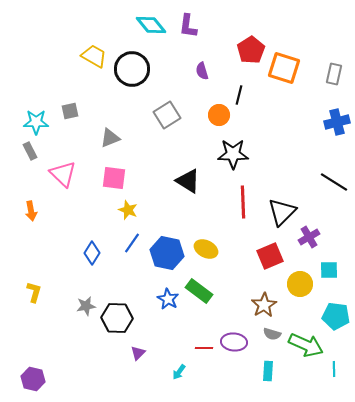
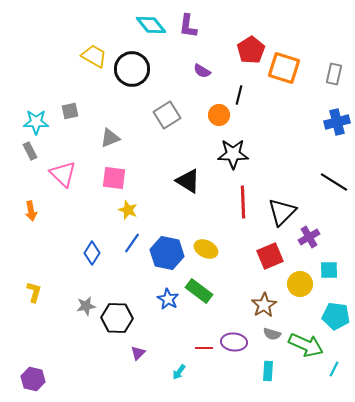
purple semicircle at (202, 71): rotated 42 degrees counterclockwise
cyan line at (334, 369): rotated 28 degrees clockwise
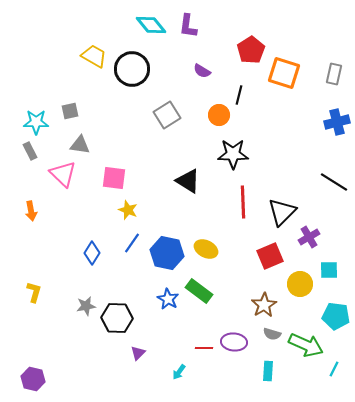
orange square at (284, 68): moved 5 px down
gray triangle at (110, 138): moved 30 px left, 7 px down; rotated 30 degrees clockwise
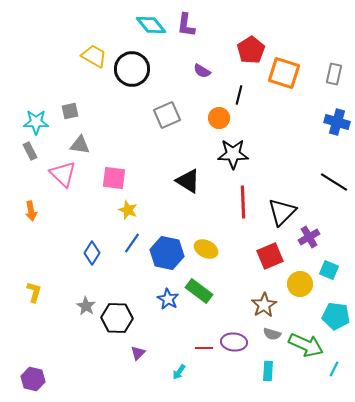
purple L-shape at (188, 26): moved 2 px left, 1 px up
gray square at (167, 115): rotated 8 degrees clockwise
orange circle at (219, 115): moved 3 px down
blue cross at (337, 122): rotated 30 degrees clockwise
cyan square at (329, 270): rotated 24 degrees clockwise
gray star at (86, 306): rotated 30 degrees counterclockwise
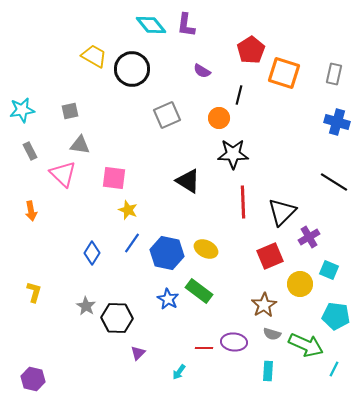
cyan star at (36, 122): moved 14 px left, 12 px up; rotated 10 degrees counterclockwise
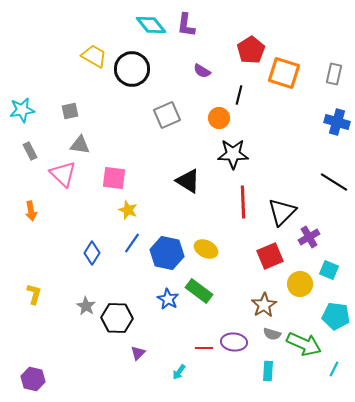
yellow L-shape at (34, 292): moved 2 px down
green arrow at (306, 345): moved 2 px left, 1 px up
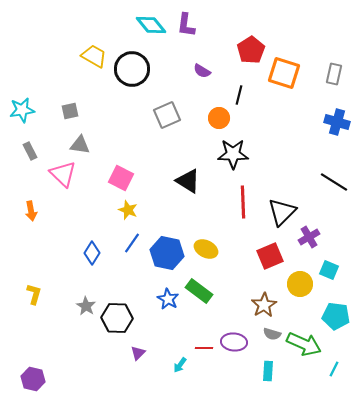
pink square at (114, 178): moved 7 px right; rotated 20 degrees clockwise
cyan arrow at (179, 372): moved 1 px right, 7 px up
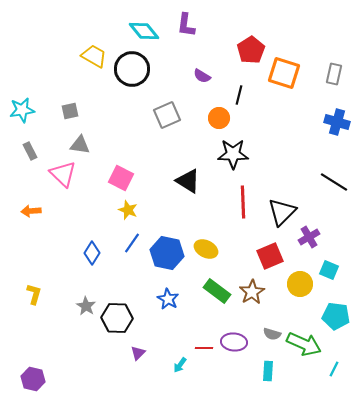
cyan diamond at (151, 25): moved 7 px left, 6 px down
purple semicircle at (202, 71): moved 5 px down
orange arrow at (31, 211): rotated 96 degrees clockwise
green rectangle at (199, 291): moved 18 px right
brown star at (264, 305): moved 12 px left, 13 px up
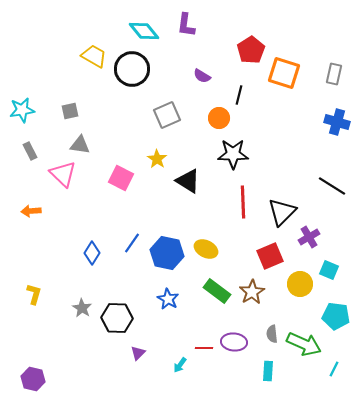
black line at (334, 182): moved 2 px left, 4 px down
yellow star at (128, 210): moved 29 px right, 51 px up; rotated 12 degrees clockwise
gray star at (86, 306): moved 4 px left, 2 px down
gray semicircle at (272, 334): rotated 66 degrees clockwise
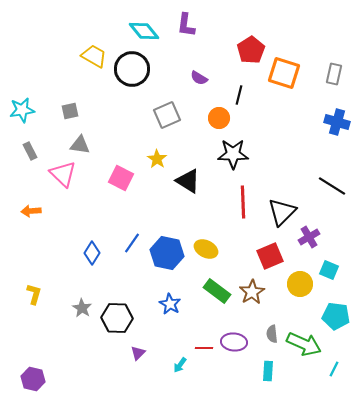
purple semicircle at (202, 76): moved 3 px left, 2 px down
blue star at (168, 299): moved 2 px right, 5 px down
